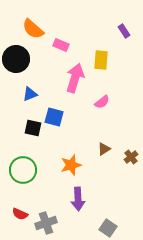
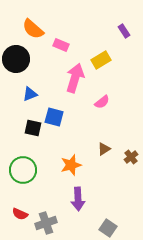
yellow rectangle: rotated 54 degrees clockwise
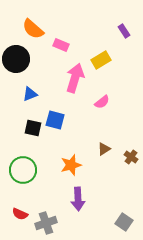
blue square: moved 1 px right, 3 px down
brown cross: rotated 16 degrees counterclockwise
gray square: moved 16 px right, 6 px up
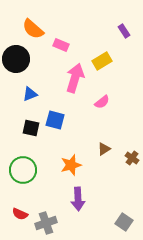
yellow rectangle: moved 1 px right, 1 px down
black square: moved 2 px left
brown cross: moved 1 px right, 1 px down
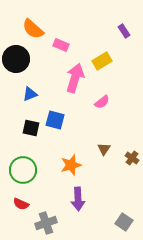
brown triangle: rotated 24 degrees counterclockwise
red semicircle: moved 1 px right, 10 px up
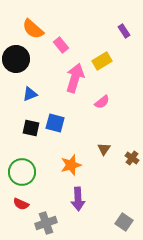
pink rectangle: rotated 28 degrees clockwise
blue square: moved 3 px down
green circle: moved 1 px left, 2 px down
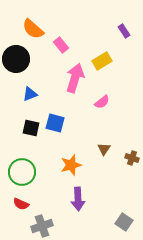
brown cross: rotated 16 degrees counterclockwise
gray cross: moved 4 px left, 3 px down
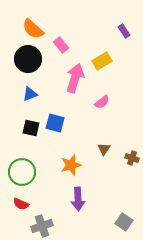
black circle: moved 12 px right
